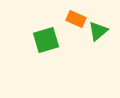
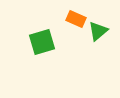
green square: moved 4 px left, 2 px down
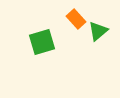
orange rectangle: rotated 24 degrees clockwise
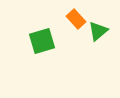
green square: moved 1 px up
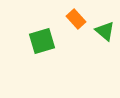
green triangle: moved 7 px right; rotated 40 degrees counterclockwise
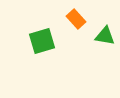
green triangle: moved 5 px down; rotated 30 degrees counterclockwise
